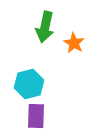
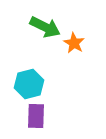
green arrow: rotated 76 degrees counterclockwise
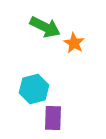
cyan hexagon: moved 5 px right, 5 px down
purple rectangle: moved 17 px right, 2 px down
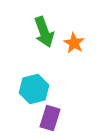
green arrow: moved 1 px left, 5 px down; rotated 44 degrees clockwise
purple rectangle: moved 3 px left; rotated 15 degrees clockwise
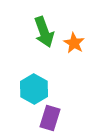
cyan hexagon: rotated 16 degrees counterclockwise
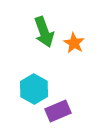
purple rectangle: moved 8 px right, 7 px up; rotated 50 degrees clockwise
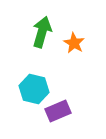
green arrow: moved 2 px left; rotated 144 degrees counterclockwise
cyan hexagon: rotated 16 degrees counterclockwise
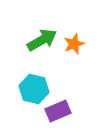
green arrow: moved 8 px down; rotated 44 degrees clockwise
orange star: moved 1 px down; rotated 20 degrees clockwise
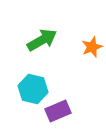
orange star: moved 18 px right, 3 px down
cyan hexagon: moved 1 px left
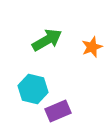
green arrow: moved 5 px right
